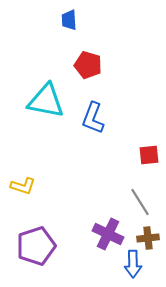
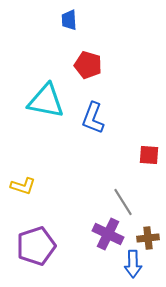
red square: rotated 10 degrees clockwise
gray line: moved 17 px left
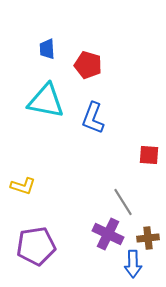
blue trapezoid: moved 22 px left, 29 px down
purple pentagon: rotated 9 degrees clockwise
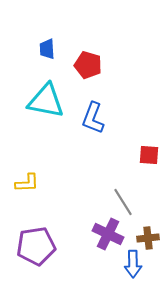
yellow L-shape: moved 4 px right, 3 px up; rotated 20 degrees counterclockwise
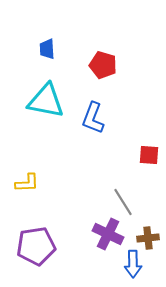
red pentagon: moved 15 px right
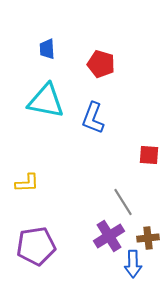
red pentagon: moved 2 px left, 1 px up
purple cross: moved 1 px right, 2 px down; rotated 32 degrees clockwise
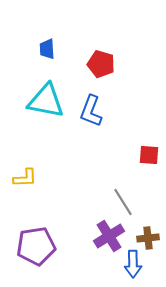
blue L-shape: moved 2 px left, 7 px up
yellow L-shape: moved 2 px left, 5 px up
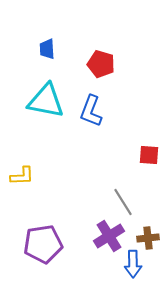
yellow L-shape: moved 3 px left, 2 px up
purple pentagon: moved 7 px right, 2 px up
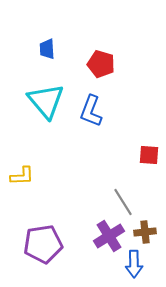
cyan triangle: rotated 39 degrees clockwise
brown cross: moved 3 px left, 6 px up
blue arrow: moved 1 px right
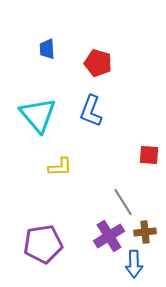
red pentagon: moved 3 px left, 1 px up
cyan triangle: moved 8 px left, 14 px down
yellow L-shape: moved 38 px right, 9 px up
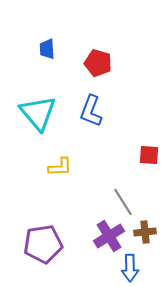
cyan triangle: moved 2 px up
blue arrow: moved 4 px left, 4 px down
